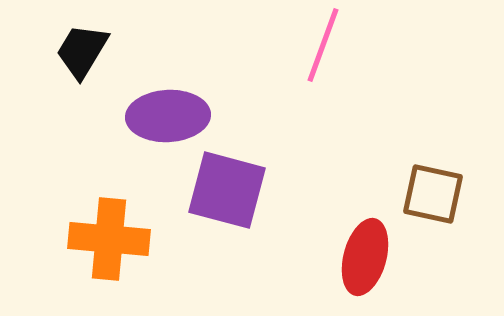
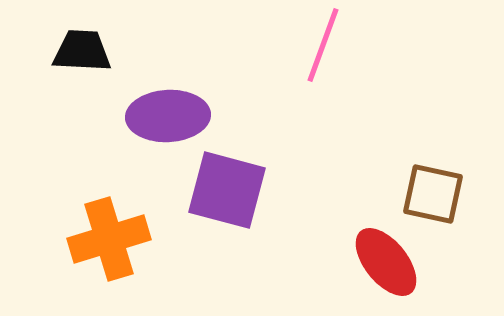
black trapezoid: rotated 62 degrees clockwise
orange cross: rotated 22 degrees counterclockwise
red ellipse: moved 21 px right, 5 px down; rotated 54 degrees counterclockwise
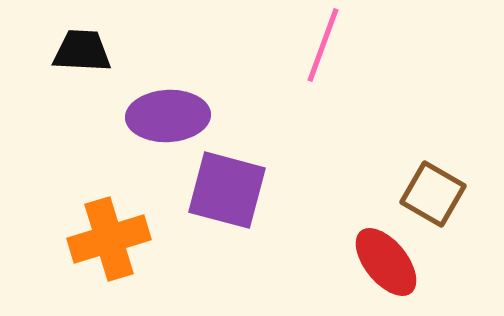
brown square: rotated 18 degrees clockwise
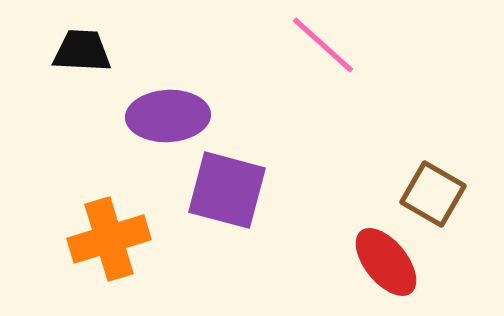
pink line: rotated 68 degrees counterclockwise
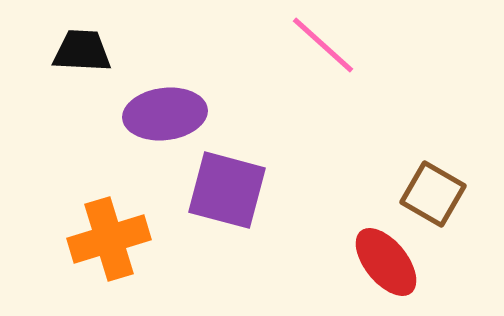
purple ellipse: moved 3 px left, 2 px up; rotated 4 degrees counterclockwise
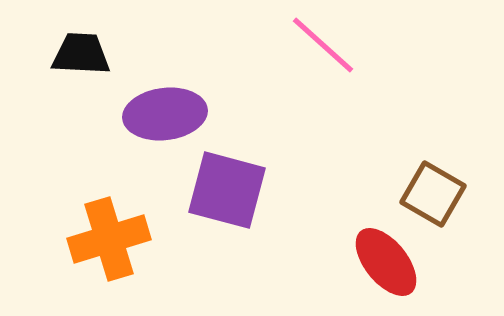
black trapezoid: moved 1 px left, 3 px down
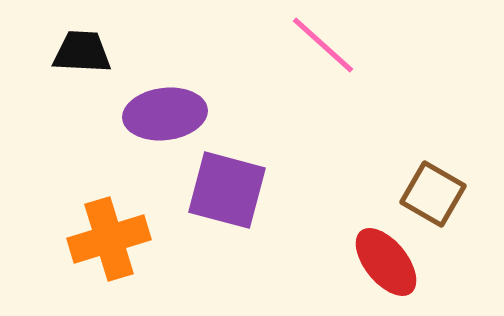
black trapezoid: moved 1 px right, 2 px up
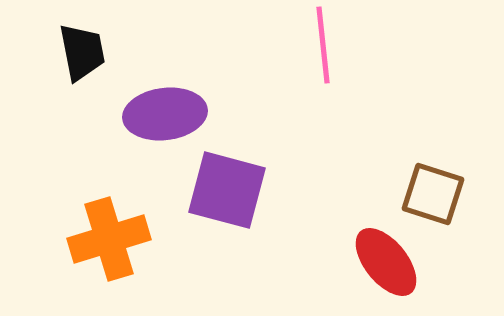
pink line: rotated 42 degrees clockwise
black trapezoid: rotated 76 degrees clockwise
brown square: rotated 12 degrees counterclockwise
